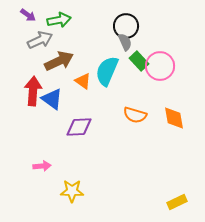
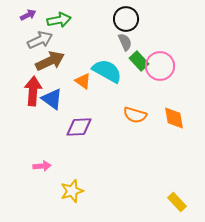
purple arrow: rotated 63 degrees counterclockwise
black circle: moved 7 px up
brown arrow: moved 9 px left
cyan semicircle: rotated 96 degrees clockwise
yellow star: rotated 20 degrees counterclockwise
yellow rectangle: rotated 72 degrees clockwise
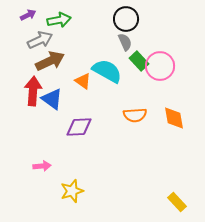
orange semicircle: rotated 20 degrees counterclockwise
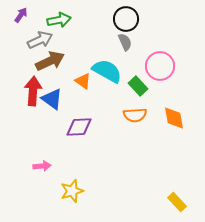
purple arrow: moved 7 px left; rotated 28 degrees counterclockwise
green rectangle: moved 1 px left, 25 px down
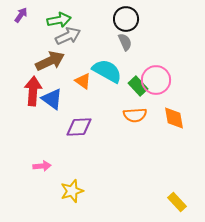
gray arrow: moved 28 px right, 4 px up
pink circle: moved 4 px left, 14 px down
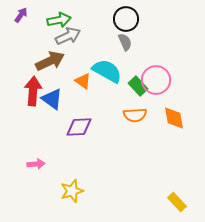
pink arrow: moved 6 px left, 2 px up
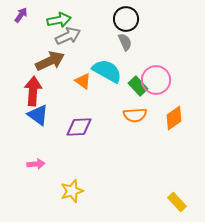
blue triangle: moved 14 px left, 16 px down
orange diamond: rotated 65 degrees clockwise
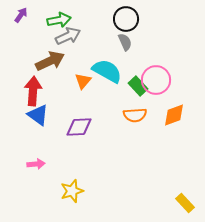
orange triangle: rotated 36 degrees clockwise
orange diamond: moved 3 px up; rotated 15 degrees clockwise
yellow rectangle: moved 8 px right, 1 px down
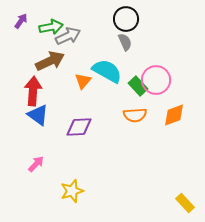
purple arrow: moved 6 px down
green arrow: moved 8 px left, 7 px down
pink arrow: rotated 42 degrees counterclockwise
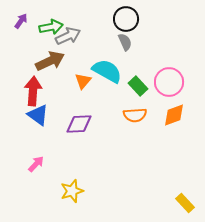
pink circle: moved 13 px right, 2 px down
purple diamond: moved 3 px up
